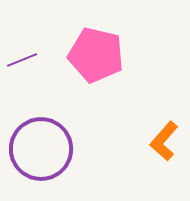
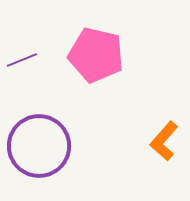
purple circle: moved 2 px left, 3 px up
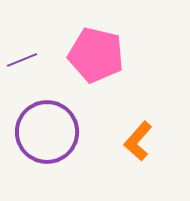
orange L-shape: moved 26 px left
purple circle: moved 8 px right, 14 px up
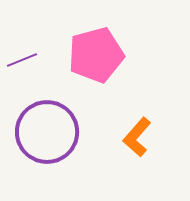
pink pentagon: rotated 28 degrees counterclockwise
orange L-shape: moved 1 px left, 4 px up
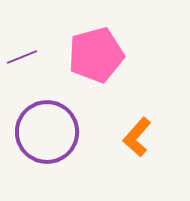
purple line: moved 3 px up
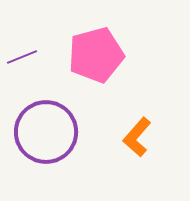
purple circle: moved 1 px left
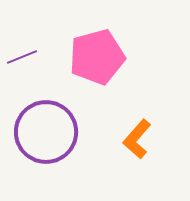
pink pentagon: moved 1 px right, 2 px down
orange L-shape: moved 2 px down
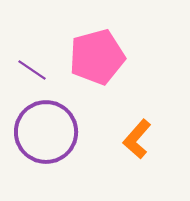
purple line: moved 10 px right, 13 px down; rotated 56 degrees clockwise
